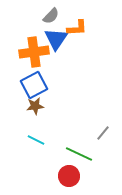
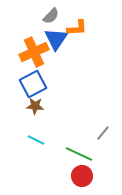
orange cross: rotated 16 degrees counterclockwise
blue square: moved 1 px left, 1 px up
brown star: rotated 12 degrees clockwise
red circle: moved 13 px right
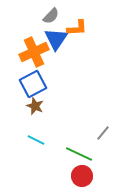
brown star: rotated 18 degrees clockwise
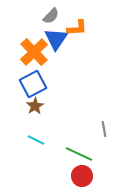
orange cross: rotated 20 degrees counterclockwise
brown star: rotated 18 degrees clockwise
gray line: moved 1 px right, 4 px up; rotated 49 degrees counterclockwise
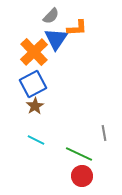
gray line: moved 4 px down
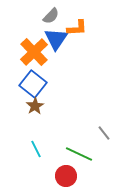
blue square: rotated 24 degrees counterclockwise
gray line: rotated 28 degrees counterclockwise
cyan line: moved 9 px down; rotated 36 degrees clockwise
red circle: moved 16 px left
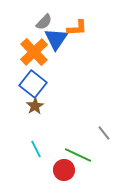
gray semicircle: moved 7 px left, 6 px down
green line: moved 1 px left, 1 px down
red circle: moved 2 px left, 6 px up
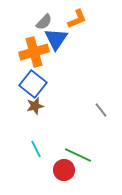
orange L-shape: moved 9 px up; rotated 20 degrees counterclockwise
orange cross: rotated 28 degrees clockwise
brown star: rotated 18 degrees clockwise
gray line: moved 3 px left, 23 px up
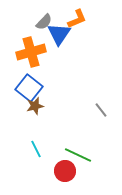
blue triangle: moved 3 px right, 5 px up
orange cross: moved 3 px left
blue square: moved 4 px left, 4 px down
red circle: moved 1 px right, 1 px down
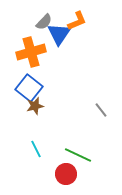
orange L-shape: moved 2 px down
red circle: moved 1 px right, 3 px down
